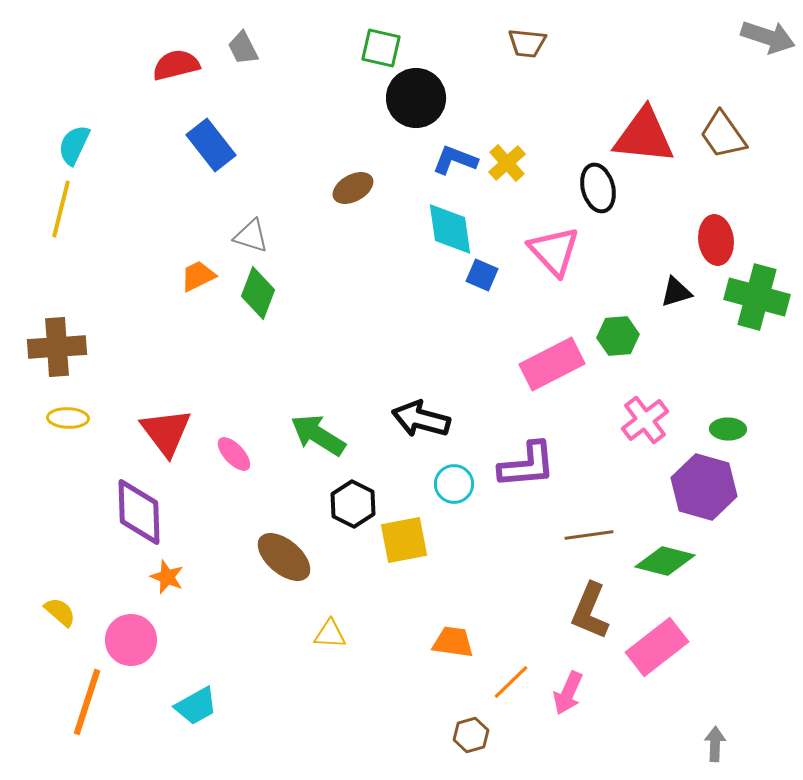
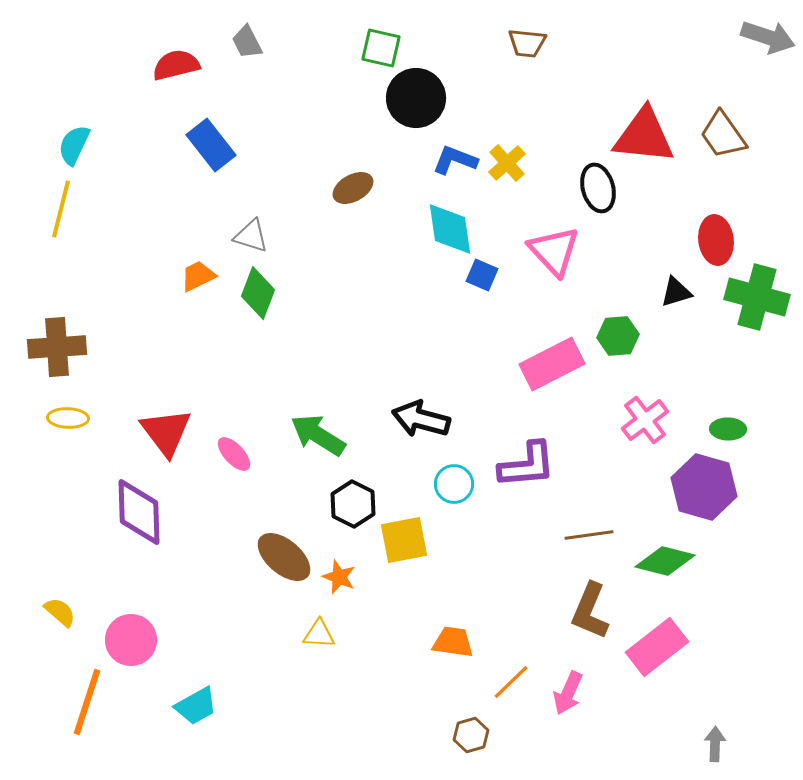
gray trapezoid at (243, 48): moved 4 px right, 6 px up
orange star at (167, 577): moved 172 px right
yellow triangle at (330, 634): moved 11 px left
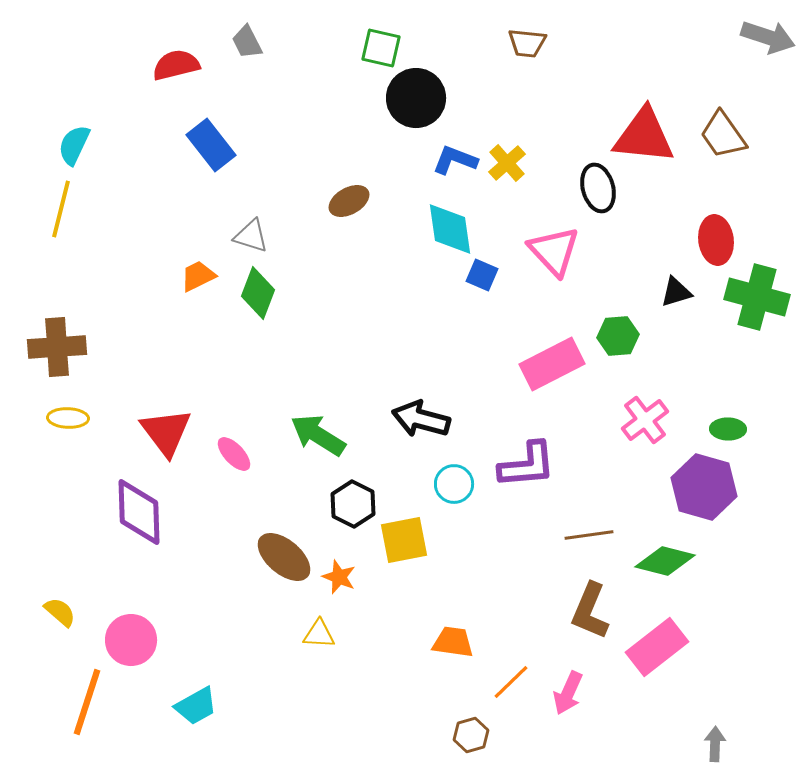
brown ellipse at (353, 188): moved 4 px left, 13 px down
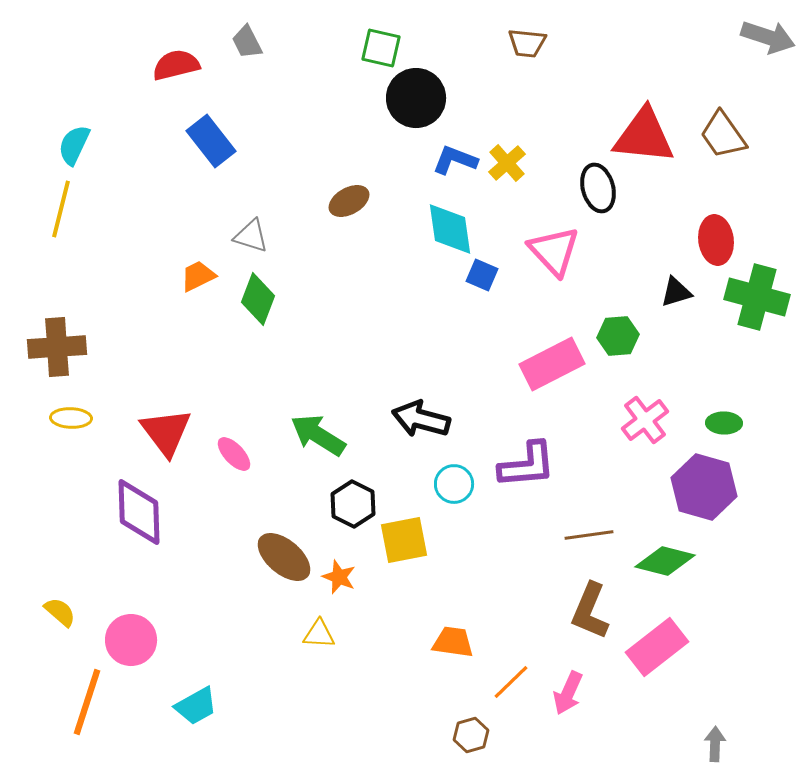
blue rectangle at (211, 145): moved 4 px up
green diamond at (258, 293): moved 6 px down
yellow ellipse at (68, 418): moved 3 px right
green ellipse at (728, 429): moved 4 px left, 6 px up
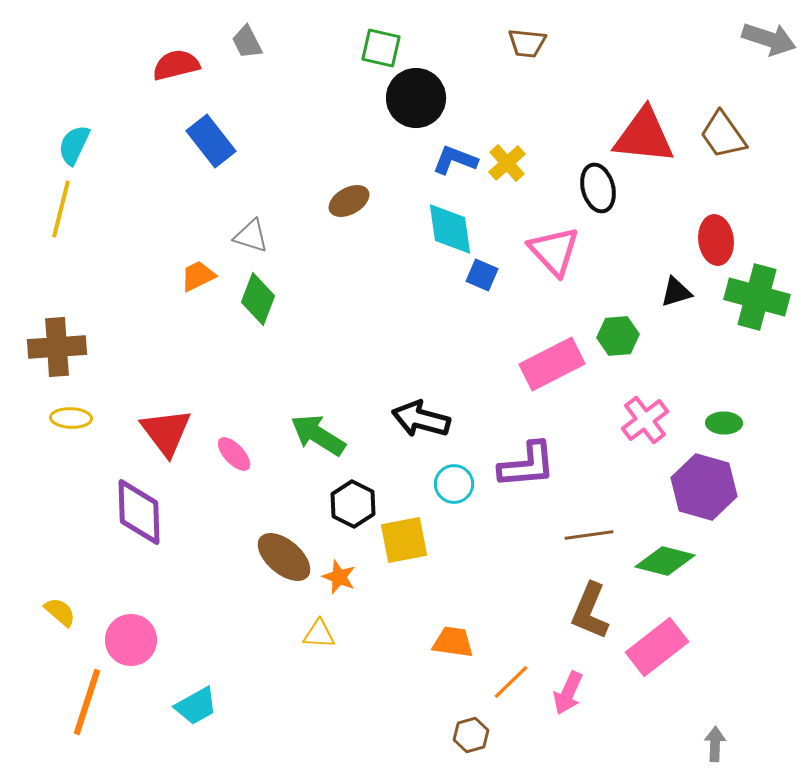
gray arrow at (768, 37): moved 1 px right, 2 px down
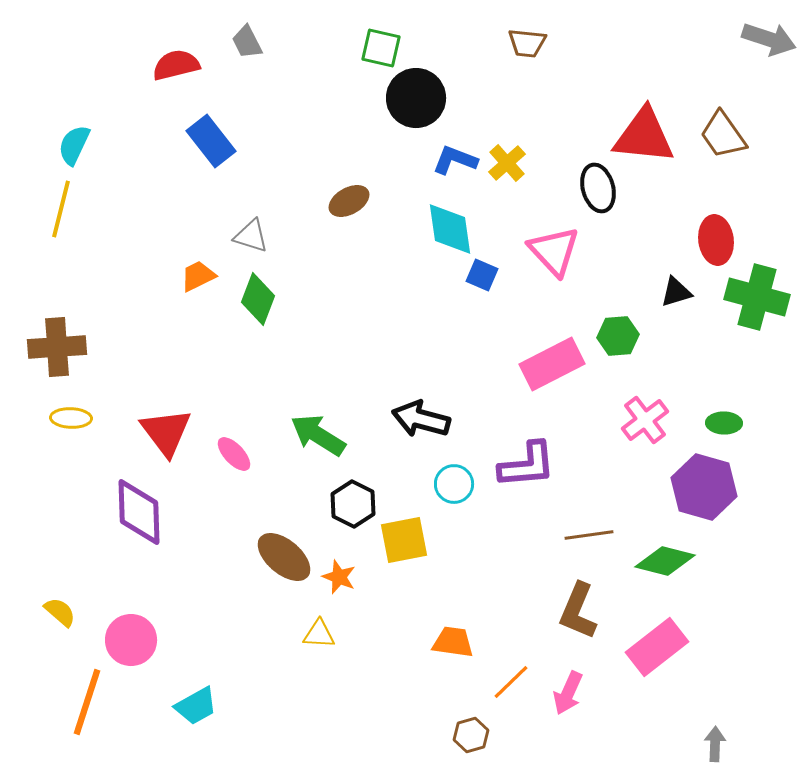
brown L-shape at (590, 611): moved 12 px left
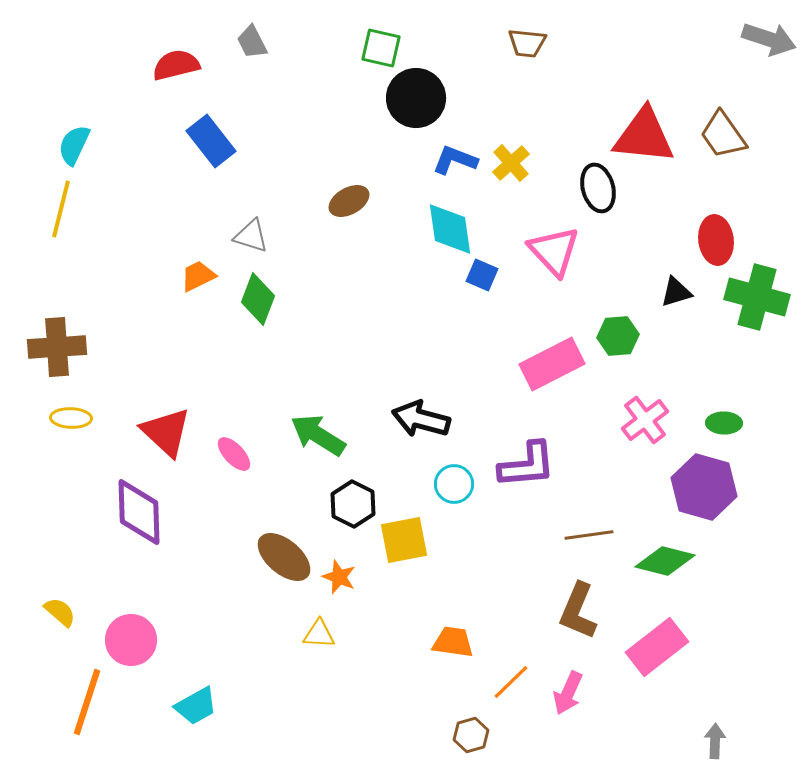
gray trapezoid at (247, 42): moved 5 px right
yellow cross at (507, 163): moved 4 px right
red triangle at (166, 432): rotated 10 degrees counterclockwise
gray arrow at (715, 744): moved 3 px up
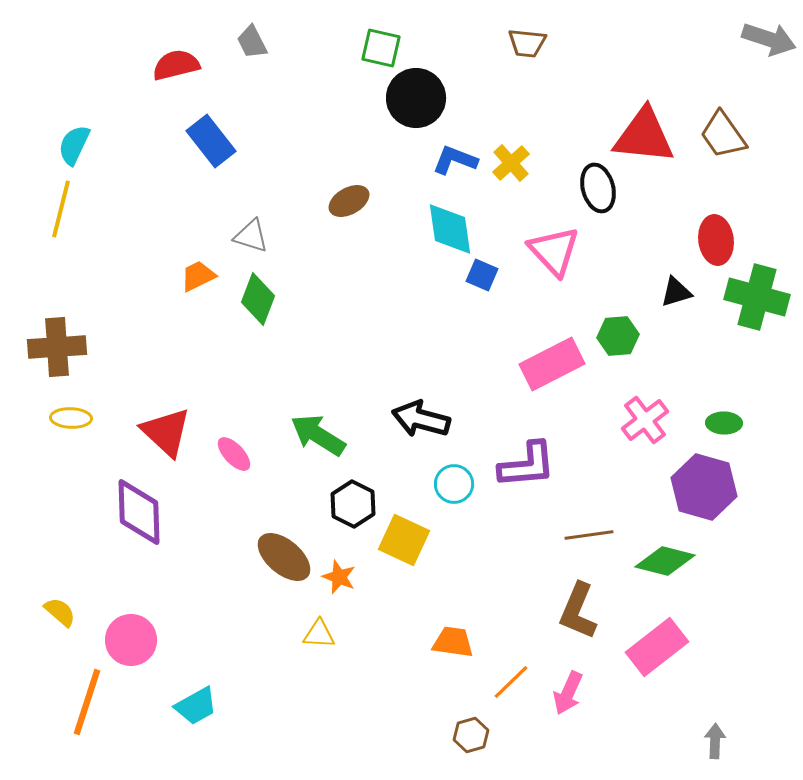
yellow square at (404, 540): rotated 36 degrees clockwise
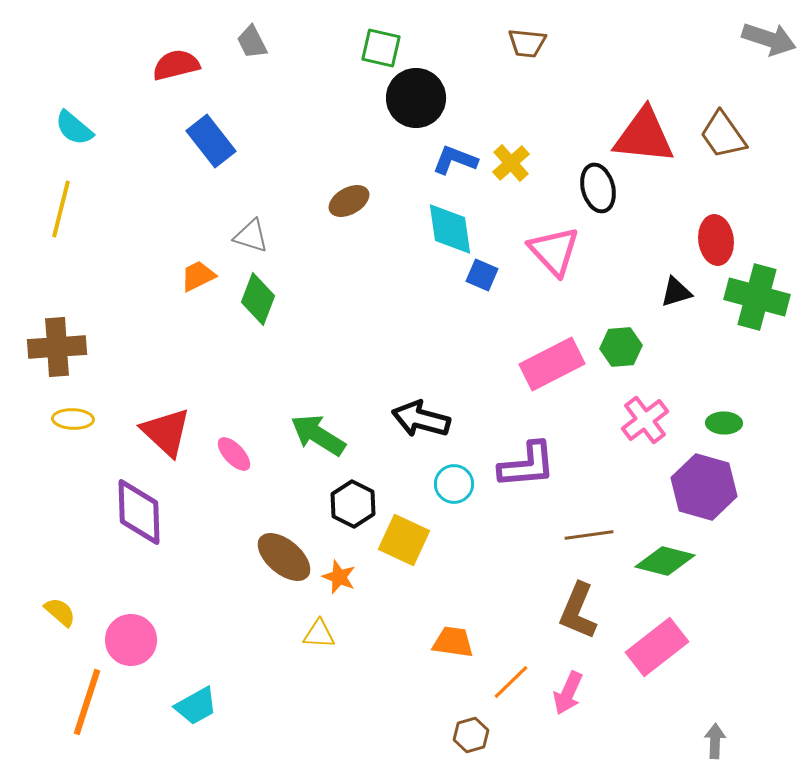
cyan semicircle at (74, 145): moved 17 px up; rotated 75 degrees counterclockwise
green hexagon at (618, 336): moved 3 px right, 11 px down
yellow ellipse at (71, 418): moved 2 px right, 1 px down
